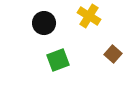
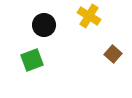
black circle: moved 2 px down
green square: moved 26 px left
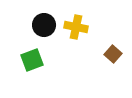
yellow cross: moved 13 px left, 11 px down; rotated 20 degrees counterclockwise
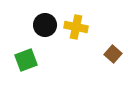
black circle: moved 1 px right
green square: moved 6 px left
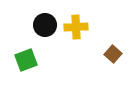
yellow cross: rotated 15 degrees counterclockwise
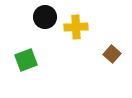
black circle: moved 8 px up
brown square: moved 1 px left
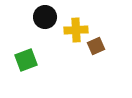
yellow cross: moved 3 px down
brown square: moved 16 px left, 8 px up; rotated 24 degrees clockwise
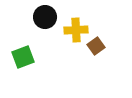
brown square: rotated 12 degrees counterclockwise
green square: moved 3 px left, 3 px up
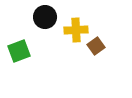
green square: moved 4 px left, 6 px up
